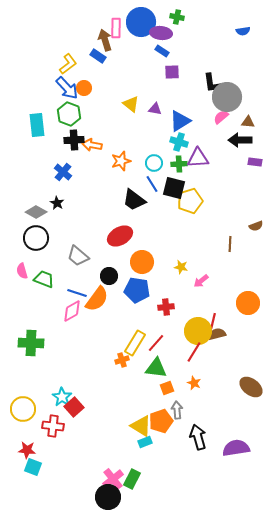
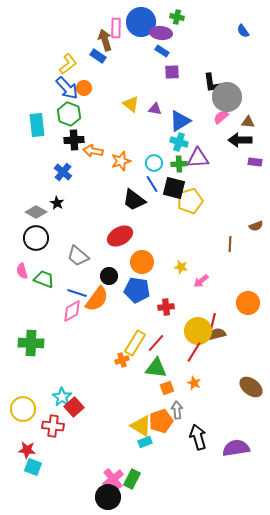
blue semicircle at (243, 31): rotated 64 degrees clockwise
orange arrow at (92, 145): moved 1 px right, 6 px down
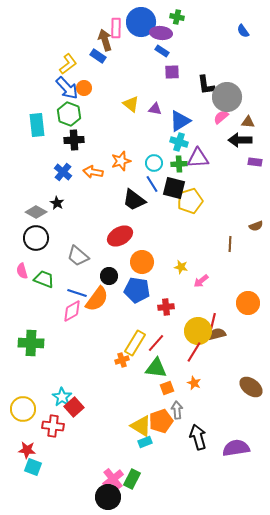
black L-shape at (212, 83): moved 6 px left, 2 px down
orange arrow at (93, 151): moved 21 px down
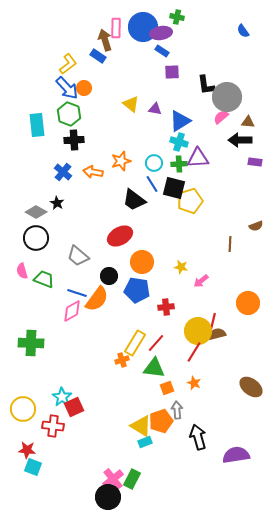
blue circle at (141, 22): moved 2 px right, 5 px down
purple ellipse at (161, 33): rotated 15 degrees counterclockwise
green triangle at (156, 368): moved 2 px left
red square at (74, 407): rotated 18 degrees clockwise
purple semicircle at (236, 448): moved 7 px down
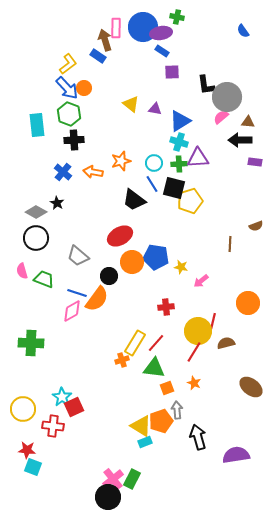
orange circle at (142, 262): moved 10 px left
blue pentagon at (137, 290): moved 19 px right, 33 px up
brown semicircle at (217, 334): moved 9 px right, 9 px down
